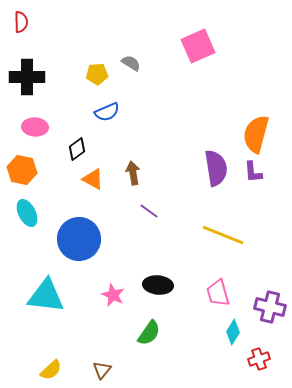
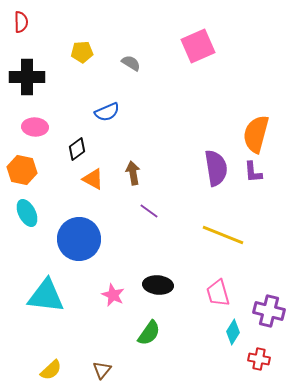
yellow pentagon: moved 15 px left, 22 px up
purple cross: moved 1 px left, 4 px down
red cross: rotated 30 degrees clockwise
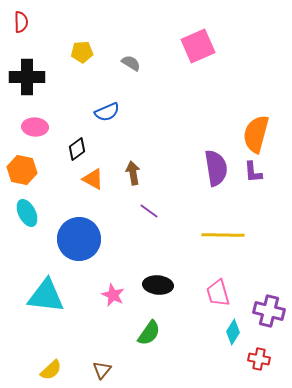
yellow line: rotated 21 degrees counterclockwise
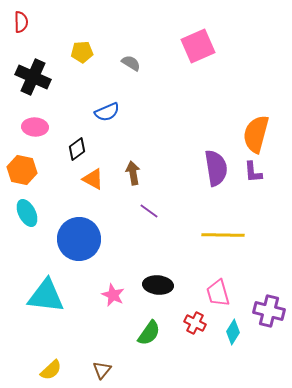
black cross: moved 6 px right; rotated 24 degrees clockwise
red cross: moved 64 px left, 36 px up; rotated 15 degrees clockwise
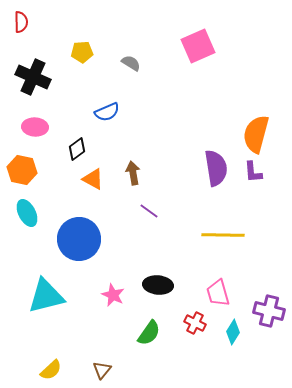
cyan triangle: rotated 21 degrees counterclockwise
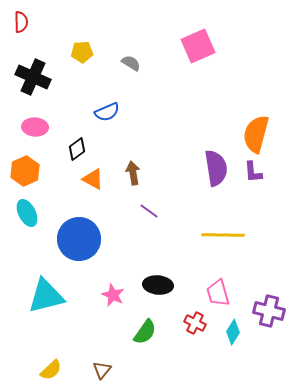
orange hexagon: moved 3 px right, 1 px down; rotated 24 degrees clockwise
green semicircle: moved 4 px left, 1 px up
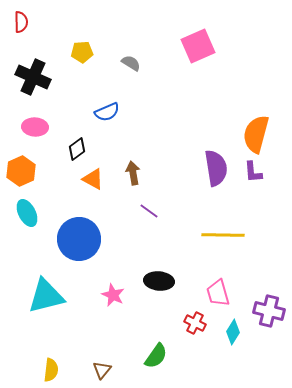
orange hexagon: moved 4 px left
black ellipse: moved 1 px right, 4 px up
green semicircle: moved 11 px right, 24 px down
yellow semicircle: rotated 40 degrees counterclockwise
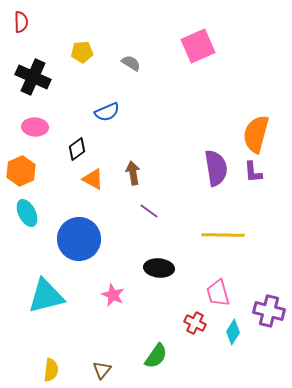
black ellipse: moved 13 px up
